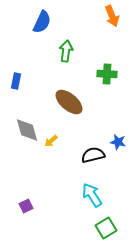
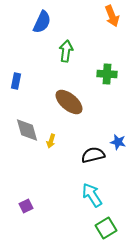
yellow arrow: rotated 32 degrees counterclockwise
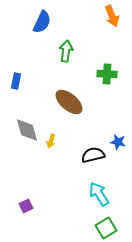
cyan arrow: moved 7 px right, 1 px up
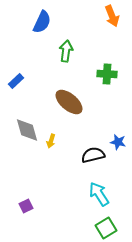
blue rectangle: rotated 35 degrees clockwise
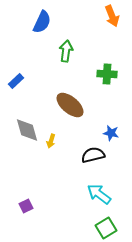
brown ellipse: moved 1 px right, 3 px down
blue star: moved 7 px left, 9 px up
cyan arrow: rotated 20 degrees counterclockwise
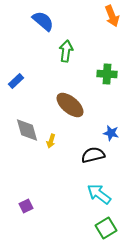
blue semicircle: moved 1 px right, 1 px up; rotated 75 degrees counterclockwise
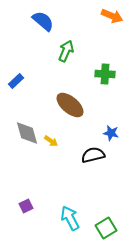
orange arrow: rotated 45 degrees counterclockwise
green arrow: rotated 15 degrees clockwise
green cross: moved 2 px left
gray diamond: moved 3 px down
yellow arrow: rotated 72 degrees counterclockwise
cyan arrow: moved 29 px left, 24 px down; rotated 25 degrees clockwise
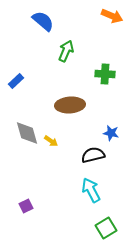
brown ellipse: rotated 44 degrees counterclockwise
cyan arrow: moved 21 px right, 28 px up
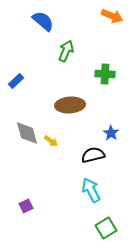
blue star: rotated 21 degrees clockwise
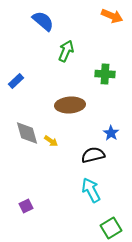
green square: moved 5 px right
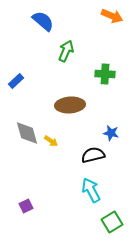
blue star: rotated 21 degrees counterclockwise
green square: moved 1 px right, 6 px up
